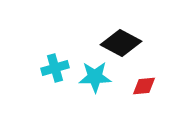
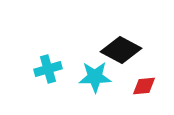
black diamond: moved 7 px down
cyan cross: moved 7 px left, 1 px down
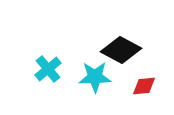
cyan cross: rotated 24 degrees counterclockwise
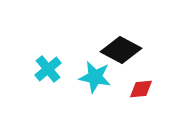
cyan star: rotated 12 degrees clockwise
red diamond: moved 3 px left, 3 px down
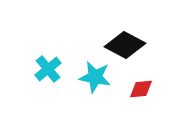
black diamond: moved 4 px right, 5 px up
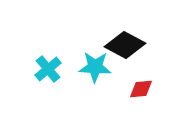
cyan star: moved 10 px up; rotated 8 degrees counterclockwise
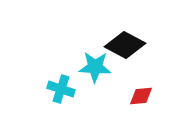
cyan cross: moved 13 px right, 20 px down; rotated 32 degrees counterclockwise
red diamond: moved 7 px down
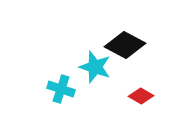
cyan star: rotated 16 degrees clockwise
red diamond: rotated 35 degrees clockwise
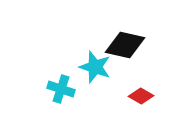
black diamond: rotated 15 degrees counterclockwise
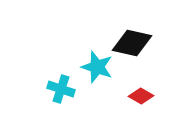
black diamond: moved 7 px right, 2 px up
cyan star: moved 2 px right
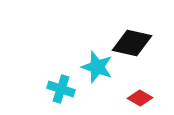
red diamond: moved 1 px left, 2 px down
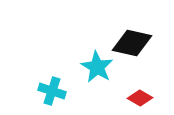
cyan star: rotated 12 degrees clockwise
cyan cross: moved 9 px left, 2 px down
